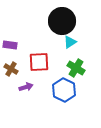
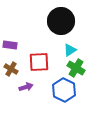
black circle: moved 1 px left
cyan triangle: moved 8 px down
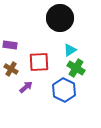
black circle: moved 1 px left, 3 px up
purple arrow: rotated 24 degrees counterclockwise
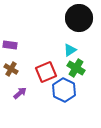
black circle: moved 19 px right
red square: moved 7 px right, 10 px down; rotated 20 degrees counterclockwise
purple arrow: moved 6 px left, 6 px down
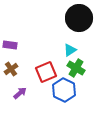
brown cross: rotated 24 degrees clockwise
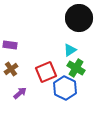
blue hexagon: moved 1 px right, 2 px up
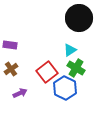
red square: moved 1 px right; rotated 15 degrees counterclockwise
purple arrow: rotated 16 degrees clockwise
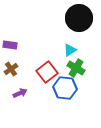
blue hexagon: rotated 20 degrees counterclockwise
